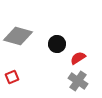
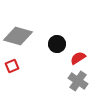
red square: moved 11 px up
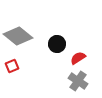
gray diamond: rotated 24 degrees clockwise
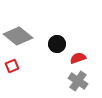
red semicircle: rotated 14 degrees clockwise
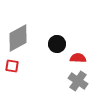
gray diamond: moved 2 px down; rotated 68 degrees counterclockwise
red semicircle: rotated 21 degrees clockwise
red square: rotated 32 degrees clockwise
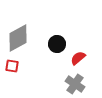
red semicircle: rotated 42 degrees counterclockwise
gray cross: moved 3 px left, 3 px down
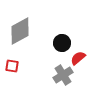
gray diamond: moved 2 px right, 7 px up
black circle: moved 5 px right, 1 px up
gray cross: moved 12 px left, 9 px up; rotated 24 degrees clockwise
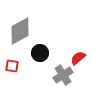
black circle: moved 22 px left, 10 px down
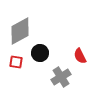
red semicircle: moved 2 px right, 2 px up; rotated 77 degrees counterclockwise
red square: moved 4 px right, 4 px up
gray cross: moved 2 px left, 2 px down
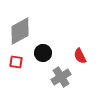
black circle: moved 3 px right
